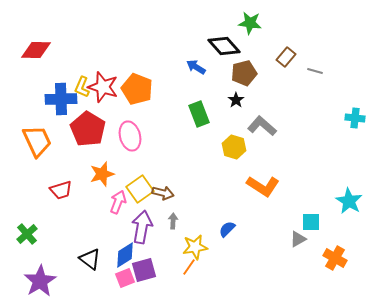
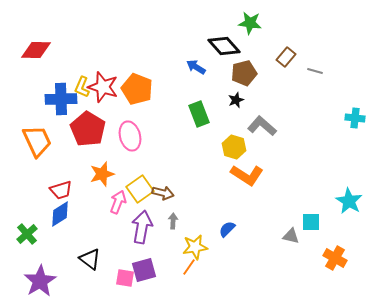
black star: rotated 14 degrees clockwise
orange L-shape: moved 16 px left, 11 px up
gray triangle: moved 7 px left, 3 px up; rotated 42 degrees clockwise
blue diamond: moved 65 px left, 41 px up
pink square: rotated 30 degrees clockwise
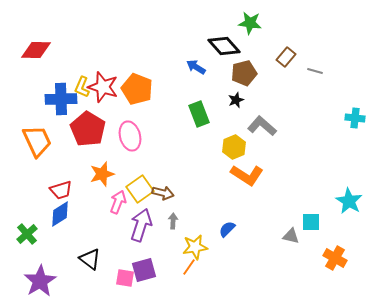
yellow hexagon: rotated 20 degrees clockwise
purple arrow: moved 1 px left, 2 px up; rotated 8 degrees clockwise
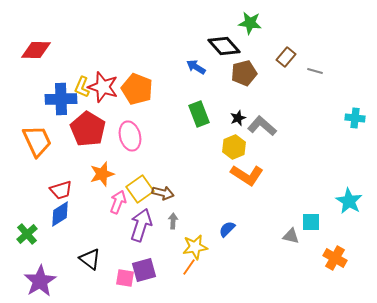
black star: moved 2 px right, 18 px down
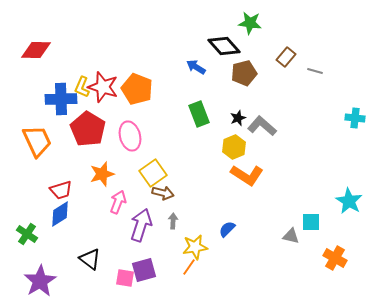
yellow square: moved 13 px right, 16 px up
green cross: rotated 15 degrees counterclockwise
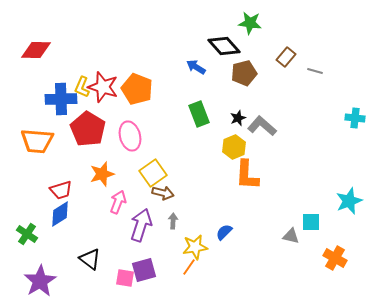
orange trapezoid: rotated 120 degrees clockwise
orange L-shape: rotated 60 degrees clockwise
cyan star: rotated 20 degrees clockwise
blue semicircle: moved 3 px left, 3 px down
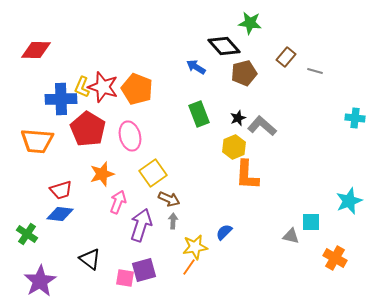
brown arrow: moved 6 px right, 6 px down; rotated 10 degrees clockwise
blue diamond: rotated 40 degrees clockwise
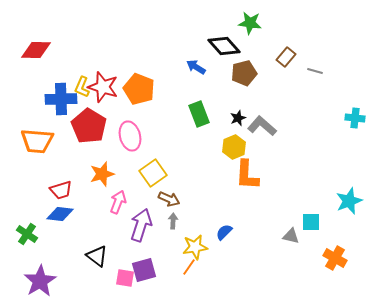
orange pentagon: moved 2 px right
red pentagon: moved 1 px right, 3 px up
black triangle: moved 7 px right, 3 px up
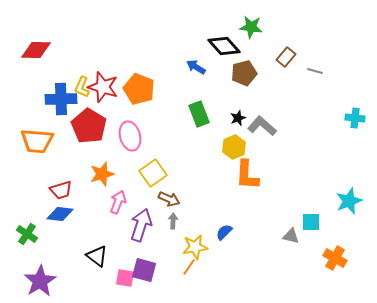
green star: moved 1 px right, 4 px down
purple square: rotated 30 degrees clockwise
